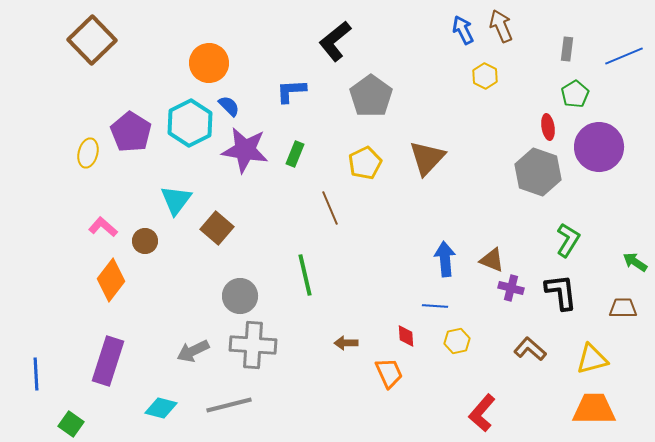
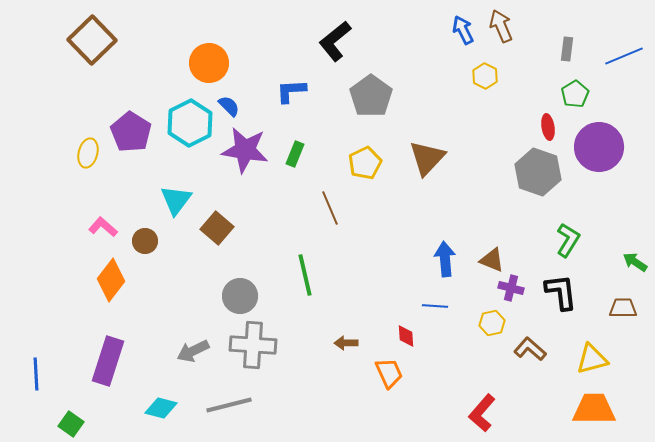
yellow hexagon at (457, 341): moved 35 px right, 18 px up
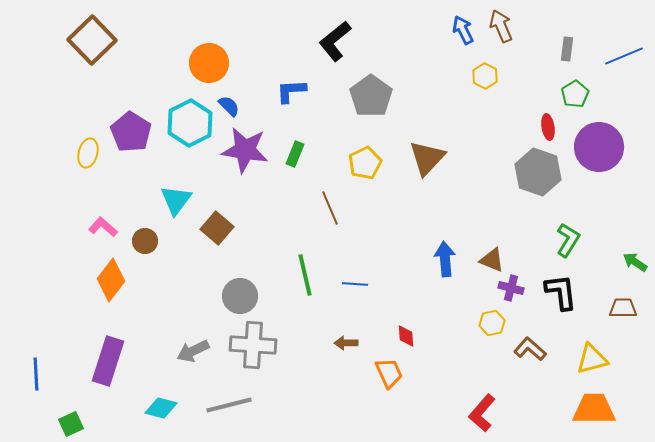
blue line at (435, 306): moved 80 px left, 22 px up
green square at (71, 424): rotated 30 degrees clockwise
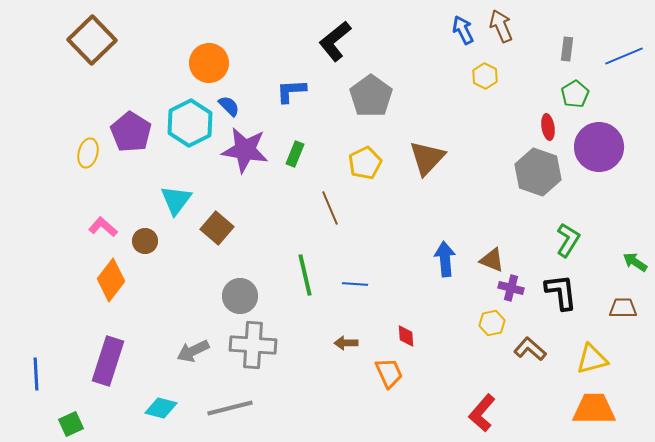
gray line at (229, 405): moved 1 px right, 3 px down
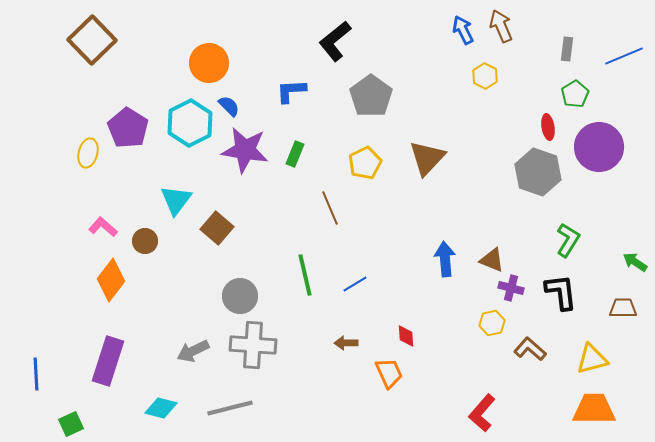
purple pentagon at (131, 132): moved 3 px left, 4 px up
blue line at (355, 284): rotated 35 degrees counterclockwise
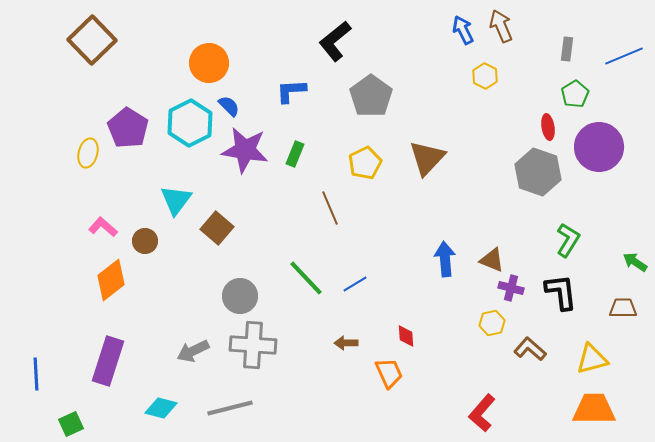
green line at (305, 275): moved 1 px right, 3 px down; rotated 30 degrees counterclockwise
orange diamond at (111, 280): rotated 15 degrees clockwise
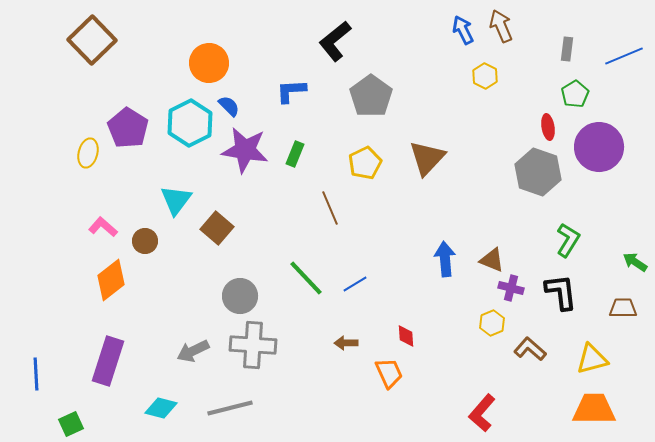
yellow hexagon at (492, 323): rotated 10 degrees counterclockwise
